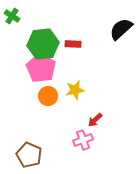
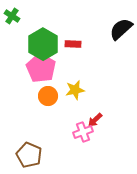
green hexagon: rotated 24 degrees counterclockwise
pink cross: moved 8 px up
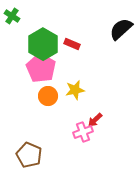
red rectangle: moved 1 px left; rotated 21 degrees clockwise
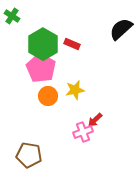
brown pentagon: rotated 15 degrees counterclockwise
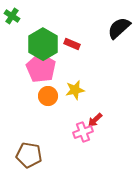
black semicircle: moved 2 px left, 1 px up
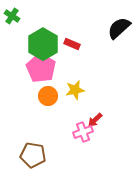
brown pentagon: moved 4 px right
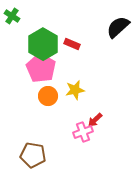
black semicircle: moved 1 px left, 1 px up
